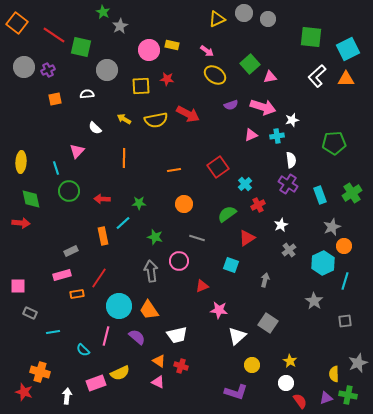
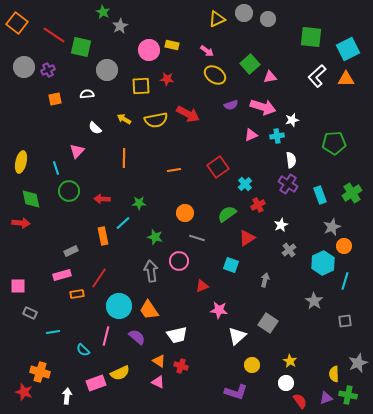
yellow ellipse at (21, 162): rotated 10 degrees clockwise
orange circle at (184, 204): moved 1 px right, 9 px down
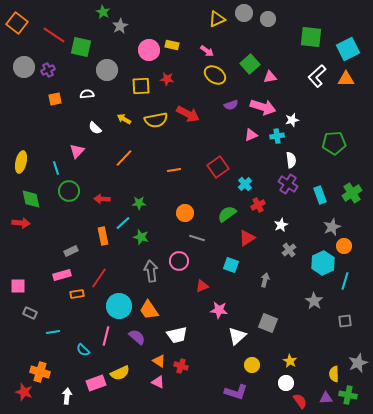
orange line at (124, 158): rotated 42 degrees clockwise
green star at (155, 237): moved 14 px left
gray square at (268, 323): rotated 12 degrees counterclockwise
purple triangle at (326, 398): rotated 16 degrees clockwise
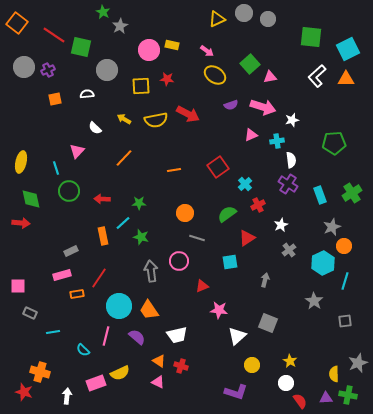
cyan cross at (277, 136): moved 5 px down
cyan square at (231, 265): moved 1 px left, 3 px up; rotated 28 degrees counterclockwise
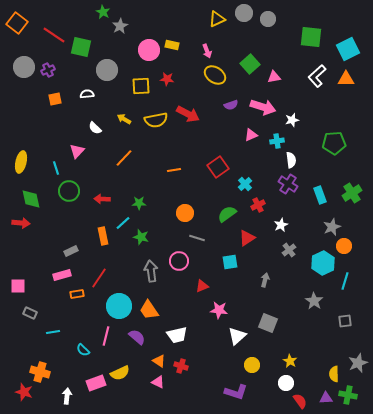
pink arrow at (207, 51): rotated 32 degrees clockwise
pink triangle at (270, 77): moved 4 px right
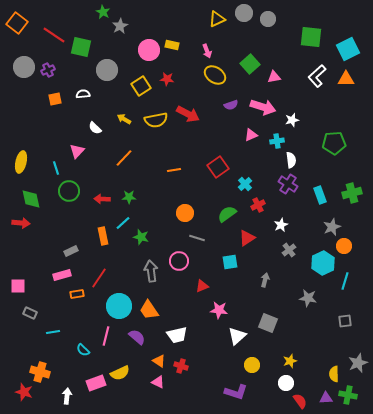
yellow square at (141, 86): rotated 30 degrees counterclockwise
white semicircle at (87, 94): moved 4 px left
green cross at (352, 193): rotated 18 degrees clockwise
green star at (139, 203): moved 10 px left, 6 px up
gray star at (314, 301): moved 6 px left, 3 px up; rotated 24 degrees counterclockwise
yellow star at (290, 361): rotated 24 degrees clockwise
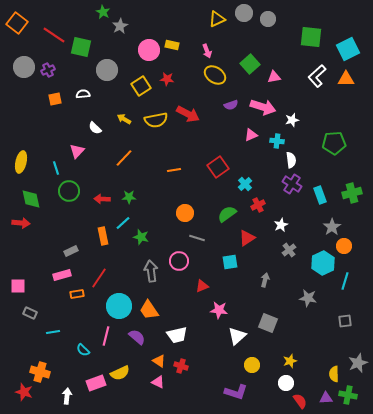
cyan cross at (277, 141): rotated 16 degrees clockwise
purple cross at (288, 184): moved 4 px right
gray star at (332, 227): rotated 12 degrees counterclockwise
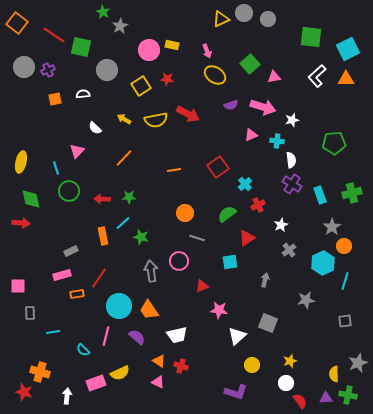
yellow triangle at (217, 19): moved 4 px right
gray star at (308, 298): moved 2 px left, 2 px down; rotated 18 degrees counterclockwise
gray rectangle at (30, 313): rotated 64 degrees clockwise
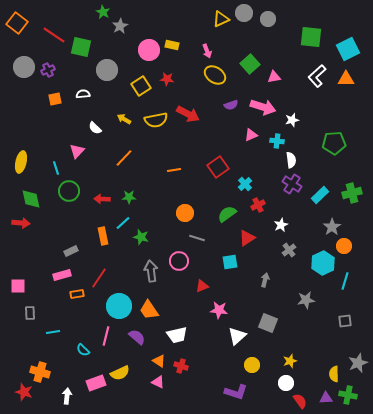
cyan rectangle at (320, 195): rotated 66 degrees clockwise
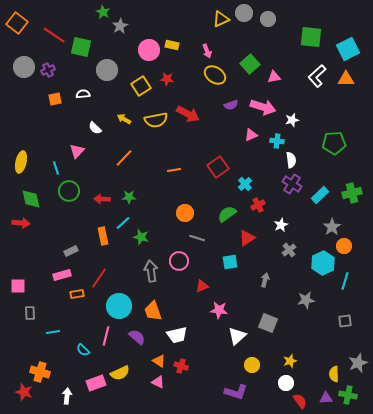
orange trapezoid at (149, 310): moved 4 px right, 1 px down; rotated 15 degrees clockwise
